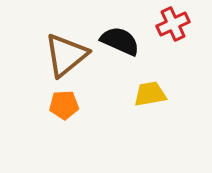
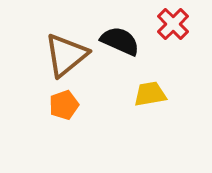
red cross: rotated 20 degrees counterclockwise
orange pentagon: rotated 16 degrees counterclockwise
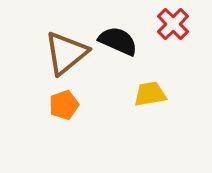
black semicircle: moved 2 px left
brown triangle: moved 2 px up
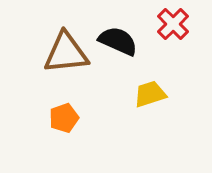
brown triangle: rotated 33 degrees clockwise
yellow trapezoid: rotated 8 degrees counterclockwise
orange pentagon: moved 13 px down
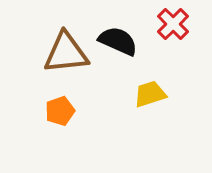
orange pentagon: moved 4 px left, 7 px up
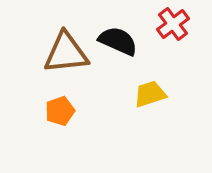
red cross: rotated 8 degrees clockwise
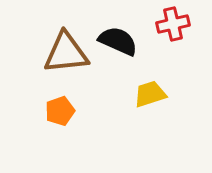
red cross: rotated 24 degrees clockwise
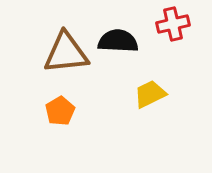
black semicircle: rotated 21 degrees counterclockwise
yellow trapezoid: rotated 8 degrees counterclockwise
orange pentagon: rotated 12 degrees counterclockwise
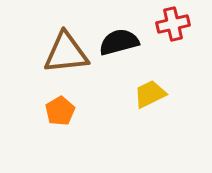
black semicircle: moved 1 px right, 1 px down; rotated 18 degrees counterclockwise
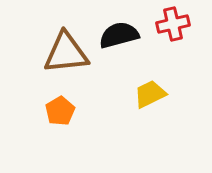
black semicircle: moved 7 px up
